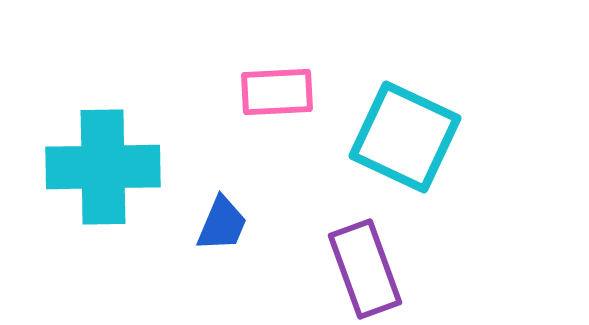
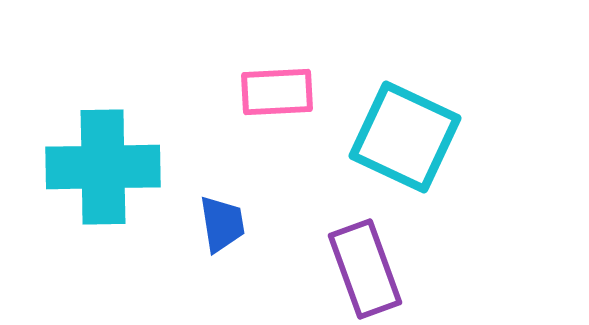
blue trapezoid: rotated 32 degrees counterclockwise
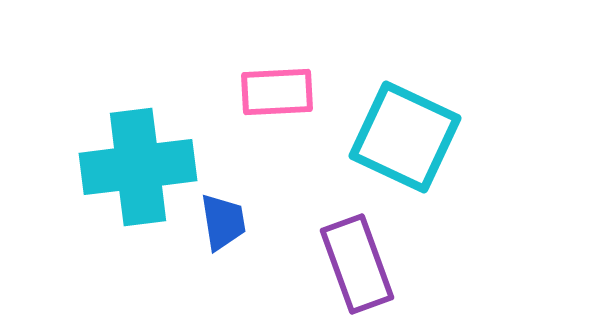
cyan cross: moved 35 px right; rotated 6 degrees counterclockwise
blue trapezoid: moved 1 px right, 2 px up
purple rectangle: moved 8 px left, 5 px up
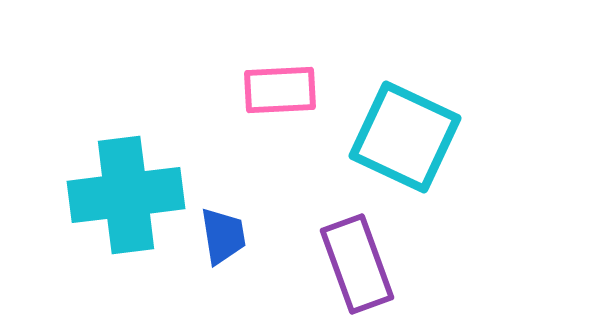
pink rectangle: moved 3 px right, 2 px up
cyan cross: moved 12 px left, 28 px down
blue trapezoid: moved 14 px down
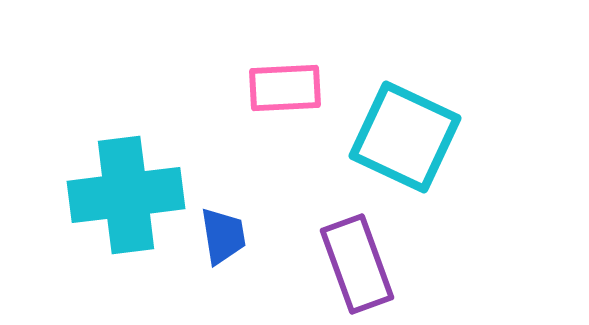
pink rectangle: moved 5 px right, 2 px up
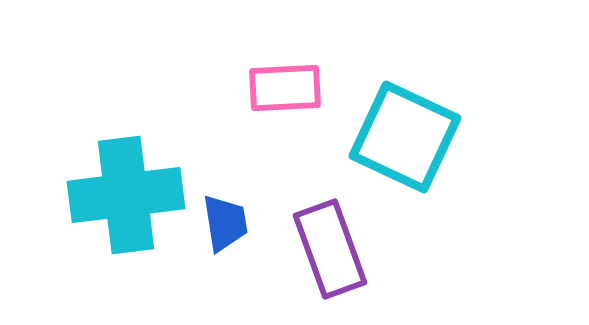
blue trapezoid: moved 2 px right, 13 px up
purple rectangle: moved 27 px left, 15 px up
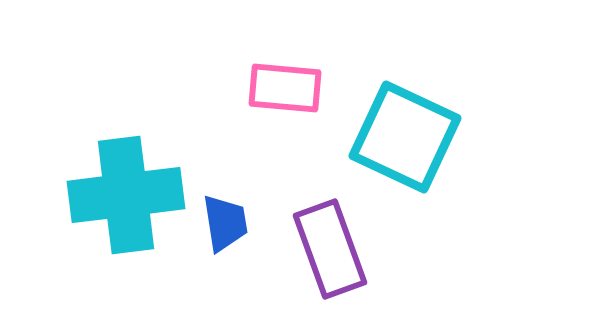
pink rectangle: rotated 8 degrees clockwise
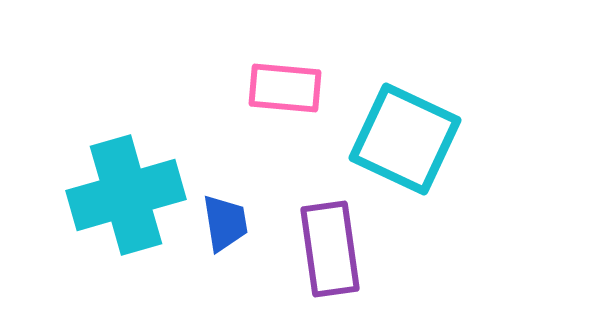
cyan square: moved 2 px down
cyan cross: rotated 9 degrees counterclockwise
purple rectangle: rotated 12 degrees clockwise
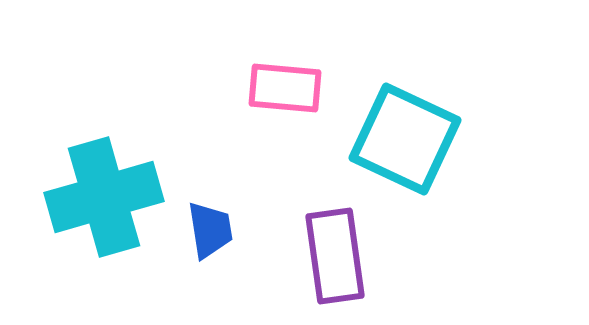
cyan cross: moved 22 px left, 2 px down
blue trapezoid: moved 15 px left, 7 px down
purple rectangle: moved 5 px right, 7 px down
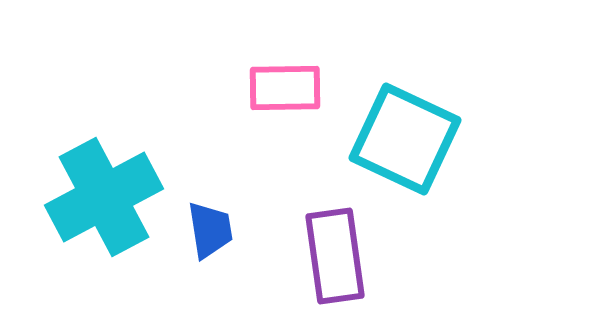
pink rectangle: rotated 6 degrees counterclockwise
cyan cross: rotated 12 degrees counterclockwise
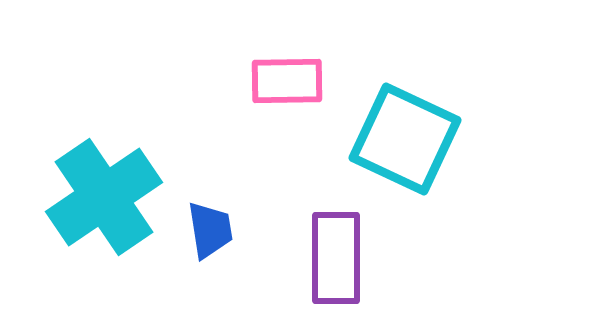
pink rectangle: moved 2 px right, 7 px up
cyan cross: rotated 6 degrees counterclockwise
purple rectangle: moved 1 px right, 2 px down; rotated 8 degrees clockwise
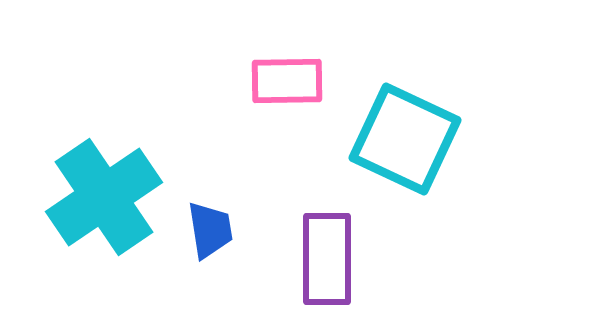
purple rectangle: moved 9 px left, 1 px down
